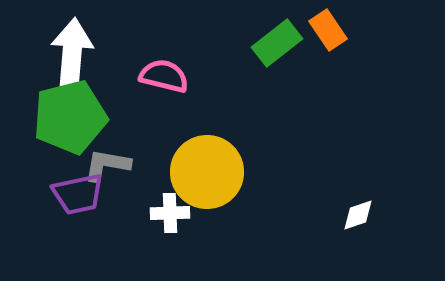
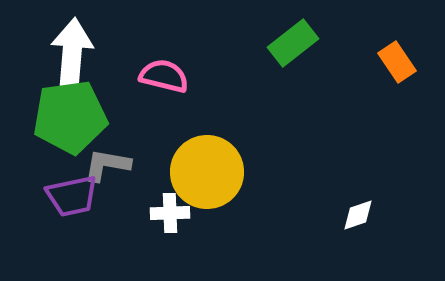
orange rectangle: moved 69 px right, 32 px down
green rectangle: moved 16 px right
green pentagon: rotated 6 degrees clockwise
purple trapezoid: moved 6 px left, 2 px down
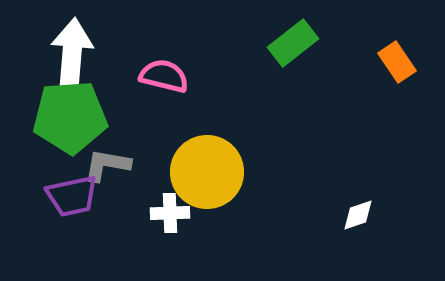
green pentagon: rotated 4 degrees clockwise
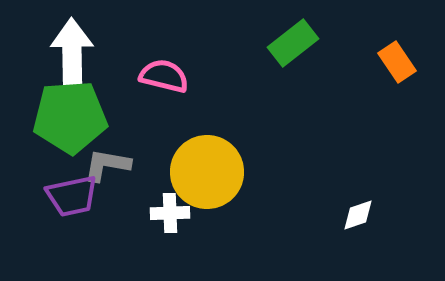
white arrow: rotated 6 degrees counterclockwise
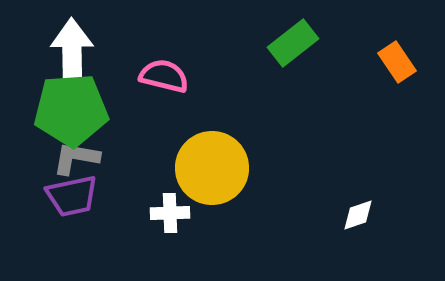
green pentagon: moved 1 px right, 7 px up
gray L-shape: moved 31 px left, 7 px up
yellow circle: moved 5 px right, 4 px up
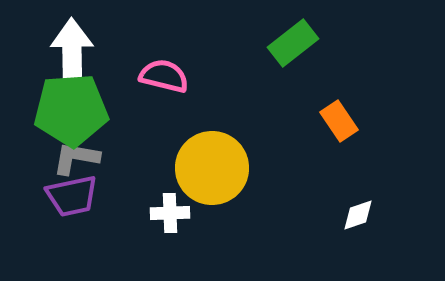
orange rectangle: moved 58 px left, 59 px down
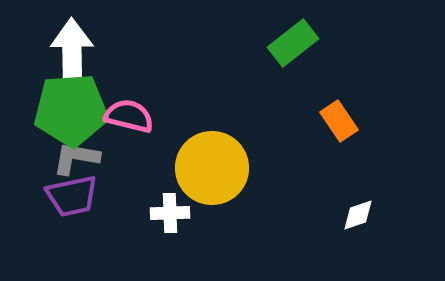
pink semicircle: moved 35 px left, 40 px down
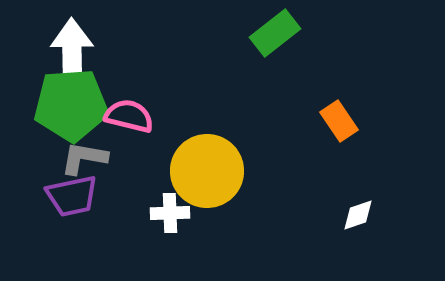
green rectangle: moved 18 px left, 10 px up
green pentagon: moved 5 px up
gray L-shape: moved 8 px right
yellow circle: moved 5 px left, 3 px down
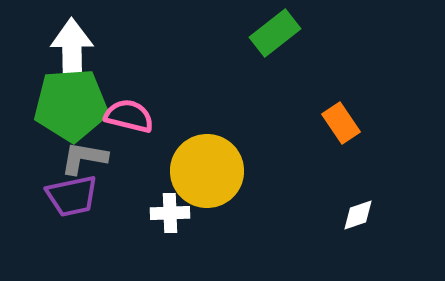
orange rectangle: moved 2 px right, 2 px down
